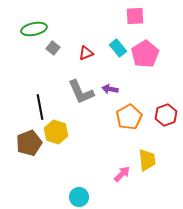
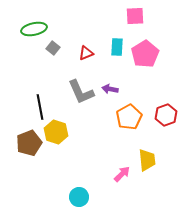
cyan rectangle: moved 1 px left, 1 px up; rotated 42 degrees clockwise
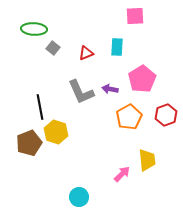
green ellipse: rotated 15 degrees clockwise
pink pentagon: moved 3 px left, 25 px down
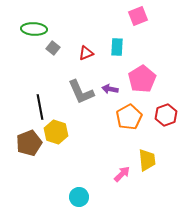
pink square: moved 3 px right; rotated 18 degrees counterclockwise
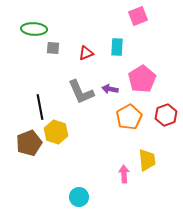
gray square: rotated 32 degrees counterclockwise
pink arrow: moved 2 px right; rotated 48 degrees counterclockwise
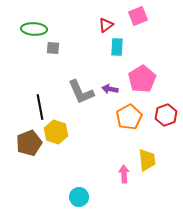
red triangle: moved 20 px right, 28 px up; rotated 14 degrees counterclockwise
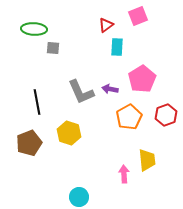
black line: moved 3 px left, 5 px up
yellow hexagon: moved 13 px right, 1 px down
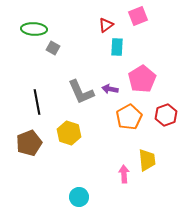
gray square: rotated 24 degrees clockwise
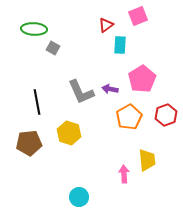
cyan rectangle: moved 3 px right, 2 px up
brown pentagon: rotated 15 degrees clockwise
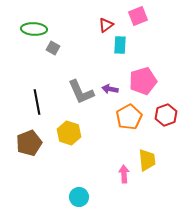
pink pentagon: moved 1 px right, 2 px down; rotated 16 degrees clockwise
brown pentagon: rotated 15 degrees counterclockwise
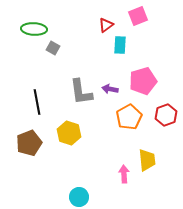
gray L-shape: rotated 16 degrees clockwise
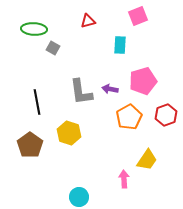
red triangle: moved 18 px left, 4 px up; rotated 21 degrees clockwise
brown pentagon: moved 1 px right, 2 px down; rotated 15 degrees counterclockwise
yellow trapezoid: rotated 40 degrees clockwise
pink arrow: moved 5 px down
